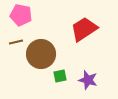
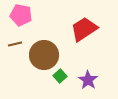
brown line: moved 1 px left, 2 px down
brown circle: moved 3 px right, 1 px down
green square: rotated 32 degrees counterclockwise
purple star: rotated 18 degrees clockwise
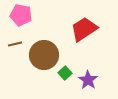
green square: moved 5 px right, 3 px up
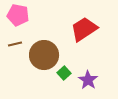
pink pentagon: moved 3 px left
green square: moved 1 px left
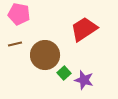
pink pentagon: moved 1 px right, 1 px up
brown circle: moved 1 px right
purple star: moved 4 px left; rotated 18 degrees counterclockwise
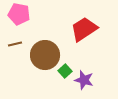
green square: moved 1 px right, 2 px up
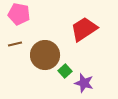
purple star: moved 3 px down
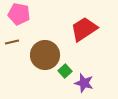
brown line: moved 3 px left, 2 px up
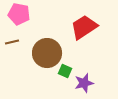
red trapezoid: moved 2 px up
brown circle: moved 2 px right, 2 px up
green square: rotated 24 degrees counterclockwise
purple star: rotated 30 degrees counterclockwise
